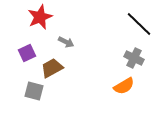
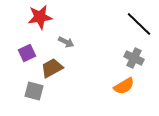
red star: rotated 15 degrees clockwise
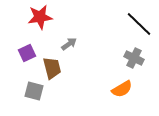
gray arrow: moved 3 px right, 2 px down; rotated 63 degrees counterclockwise
brown trapezoid: rotated 105 degrees clockwise
orange semicircle: moved 2 px left, 3 px down
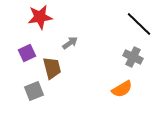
gray arrow: moved 1 px right, 1 px up
gray cross: moved 1 px left, 1 px up
gray square: rotated 36 degrees counterclockwise
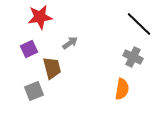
purple square: moved 2 px right, 4 px up
orange semicircle: rotated 50 degrees counterclockwise
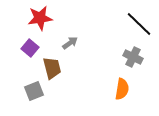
red star: moved 1 px down
purple square: moved 1 px right, 1 px up; rotated 24 degrees counterclockwise
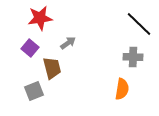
gray arrow: moved 2 px left
gray cross: rotated 24 degrees counterclockwise
